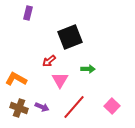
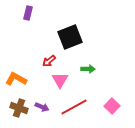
red line: rotated 20 degrees clockwise
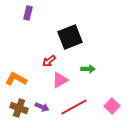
pink triangle: rotated 30 degrees clockwise
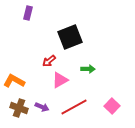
orange L-shape: moved 2 px left, 2 px down
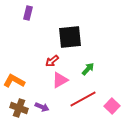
black square: rotated 15 degrees clockwise
red arrow: moved 3 px right
green arrow: rotated 48 degrees counterclockwise
red line: moved 9 px right, 8 px up
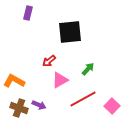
black square: moved 5 px up
red arrow: moved 3 px left
purple arrow: moved 3 px left, 2 px up
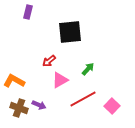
purple rectangle: moved 1 px up
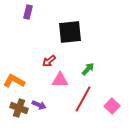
pink triangle: rotated 30 degrees clockwise
red line: rotated 32 degrees counterclockwise
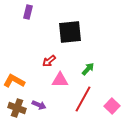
brown cross: moved 2 px left
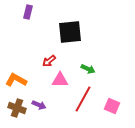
green arrow: rotated 72 degrees clockwise
orange L-shape: moved 2 px right, 1 px up
pink square: rotated 21 degrees counterclockwise
